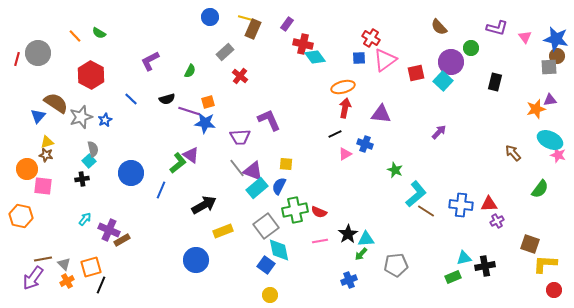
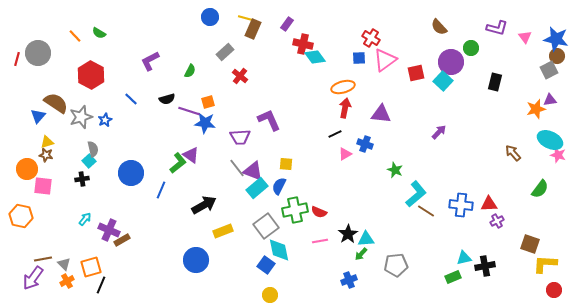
gray square at (549, 67): moved 3 px down; rotated 24 degrees counterclockwise
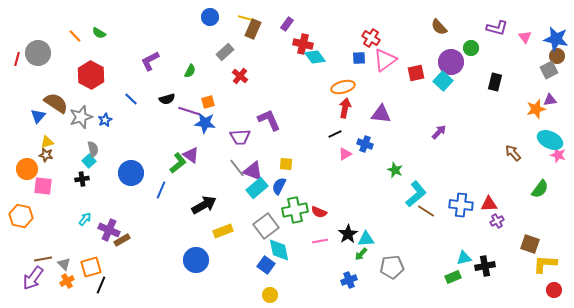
gray pentagon at (396, 265): moved 4 px left, 2 px down
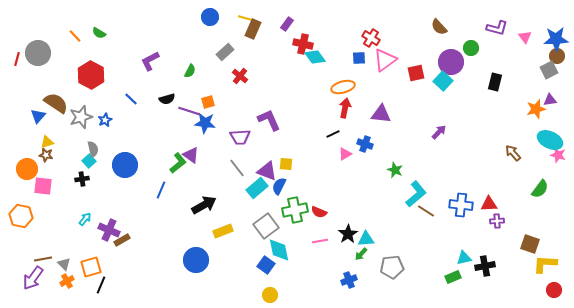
blue star at (556, 39): rotated 15 degrees counterclockwise
black line at (335, 134): moved 2 px left
purple triangle at (253, 171): moved 14 px right
blue circle at (131, 173): moved 6 px left, 8 px up
purple cross at (497, 221): rotated 24 degrees clockwise
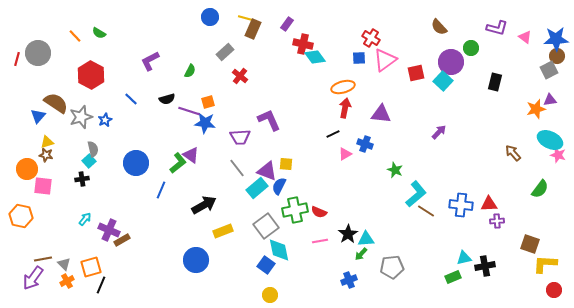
pink triangle at (525, 37): rotated 16 degrees counterclockwise
blue circle at (125, 165): moved 11 px right, 2 px up
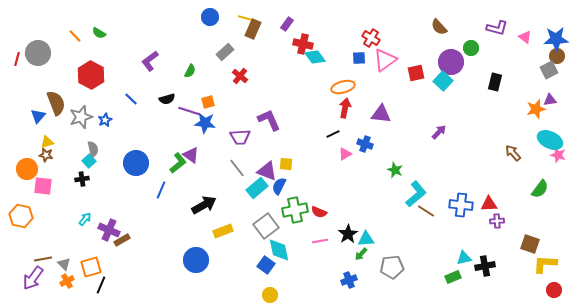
purple L-shape at (150, 61): rotated 10 degrees counterclockwise
brown semicircle at (56, 103): rotated 35 degrees clockwise
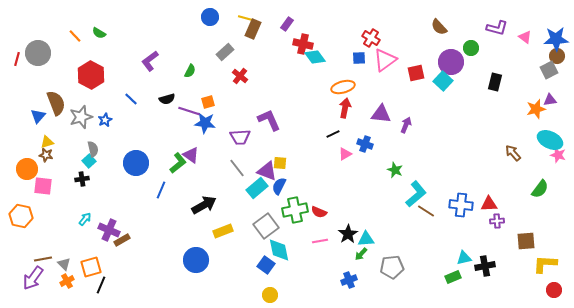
purple arrow at (439, 132): moved 33 px left, 7 px up; rotated 21 degrees counterclockwise
yellow square at (286, 164): moved 6 px left, 1 px up
brown square at (530, 244): moved 4 px left, 3 px up; rotated 24 degrees counterclockwise
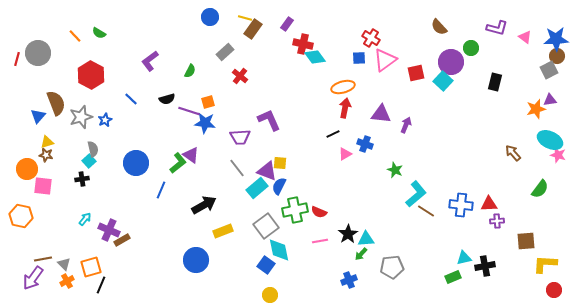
brown rectangle at (253, 29): rotated 12 degrees clockwise
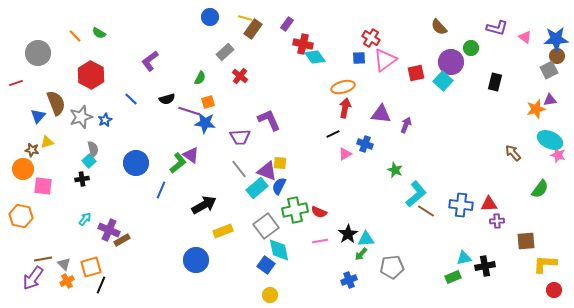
red line at (17, 59): moved 1 px left, 24 px down; rotated 56 degrees clockwise
green semicircle at (190, 71): moved 10 px right, 7 px down
brown star at (46, 155): moved 14 px left, 5 px up
gray line at (237, 168): moved 2 px right, 1 px down
orange circle at (27, 169): moved 4 px left
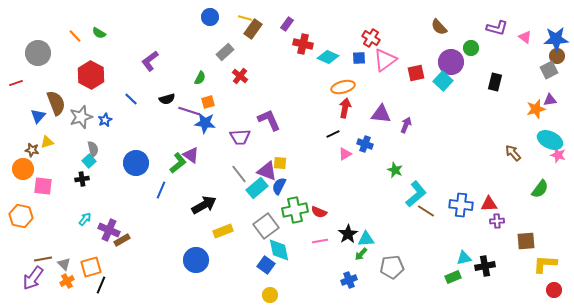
cyan diamond at (315, 57): moved 13 px right; rotated 30 degrees counterclockwise
gray line at (239, 169): moved 5 px down
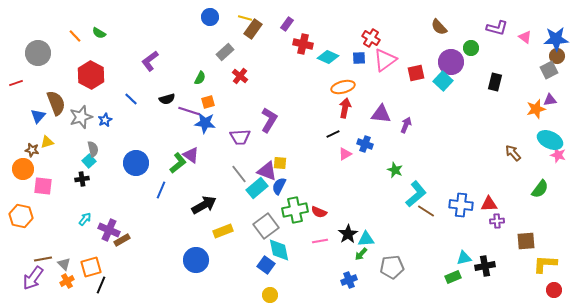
purple L-shape at (269, 120): rotated 55 degrees clockwise
